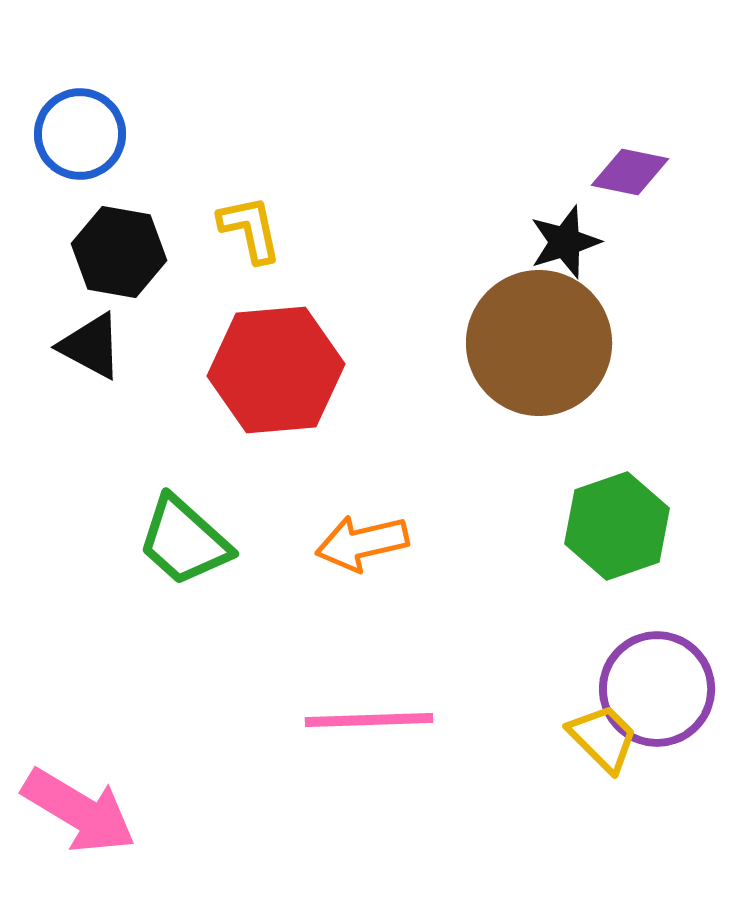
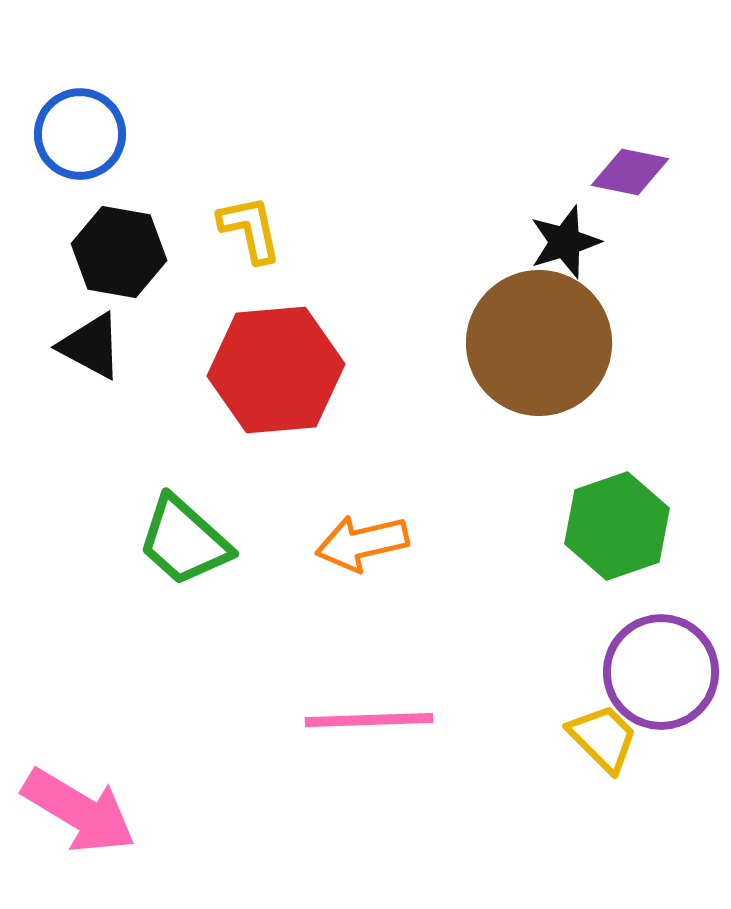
purple circle: moved 4 px right, 17 px up
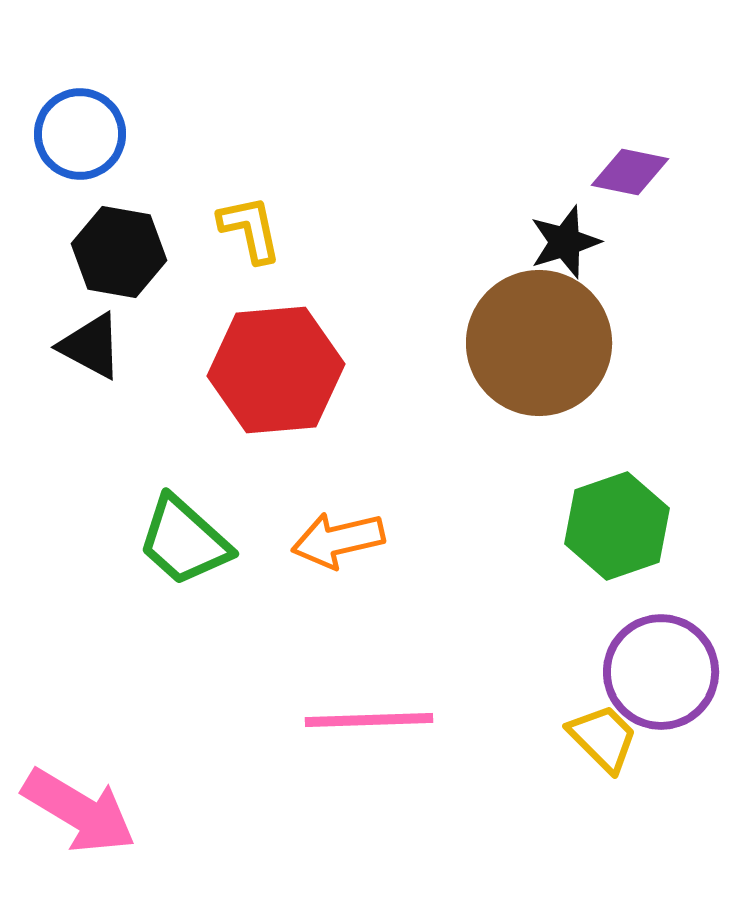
orange arrow: moved 24 px left, 3 px up
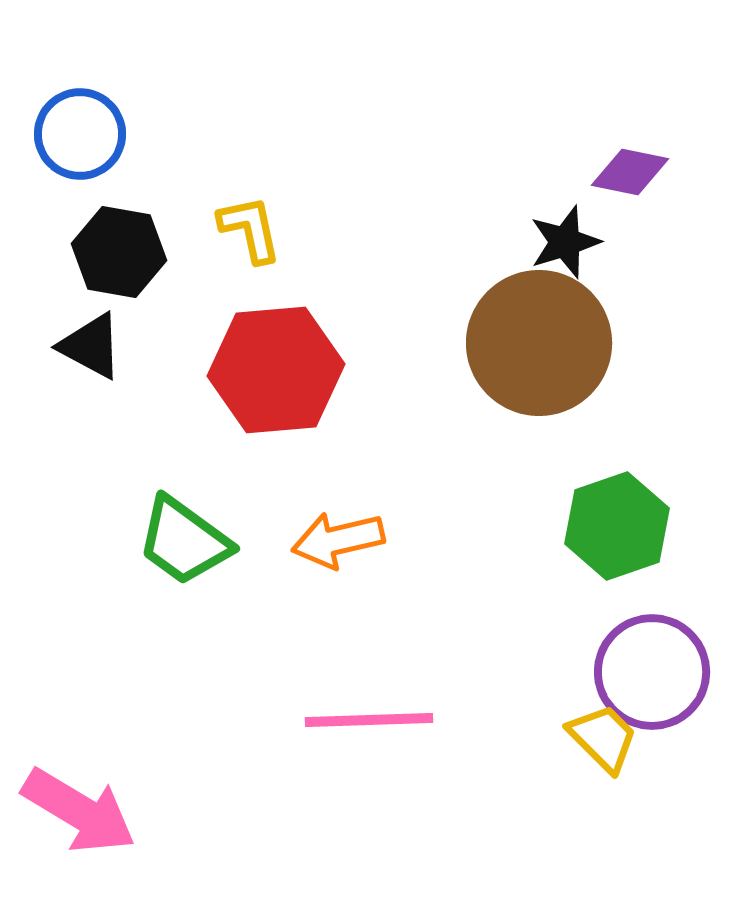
green trapezoid: rotated 6 degrees counterclockwise
purple circle: moved 9 px left
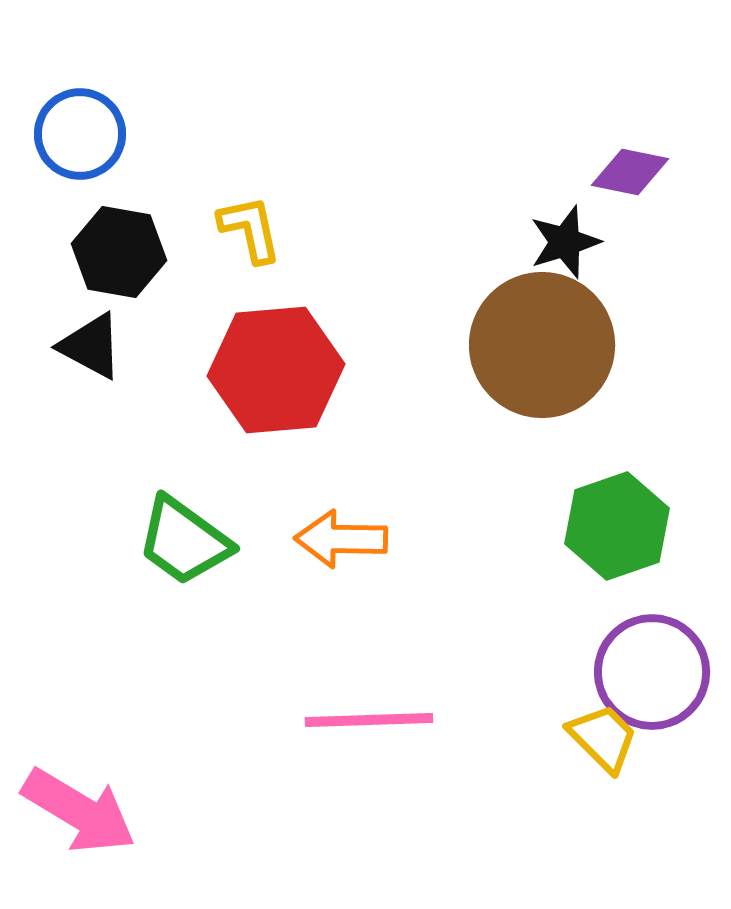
brown circle: moved 3 px right, 2 px down
orange arrow: moved 3 px right, 1 px up; rotated 14 degrees clockwise
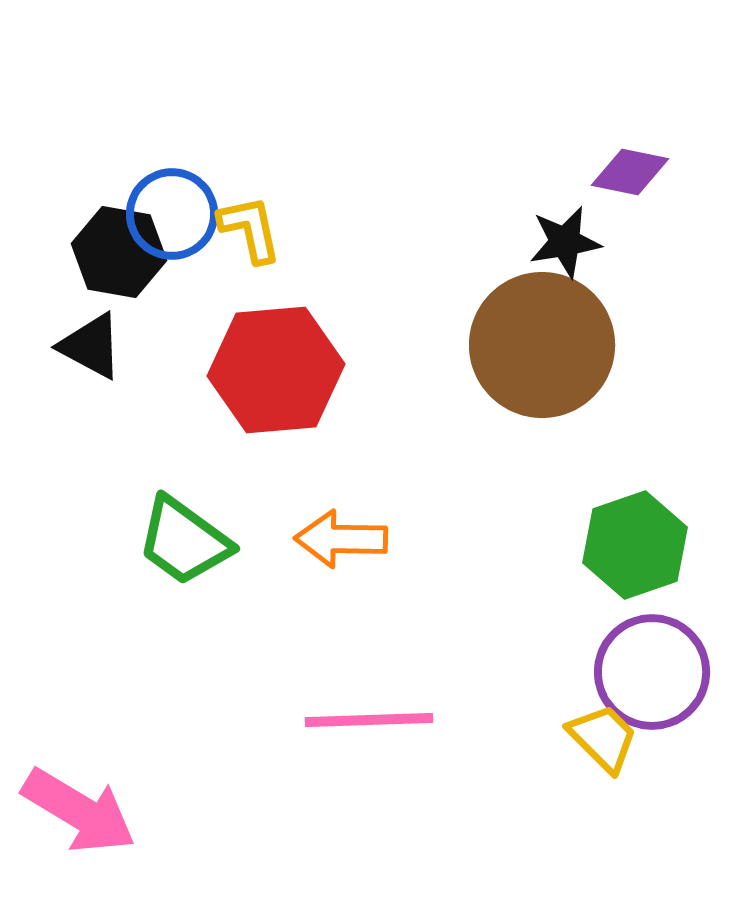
blue circle: moved 92 px right, 80 px down
black star: rotated 8 degrees clockwise
green hexagon: moved 18 px right, 19 px down
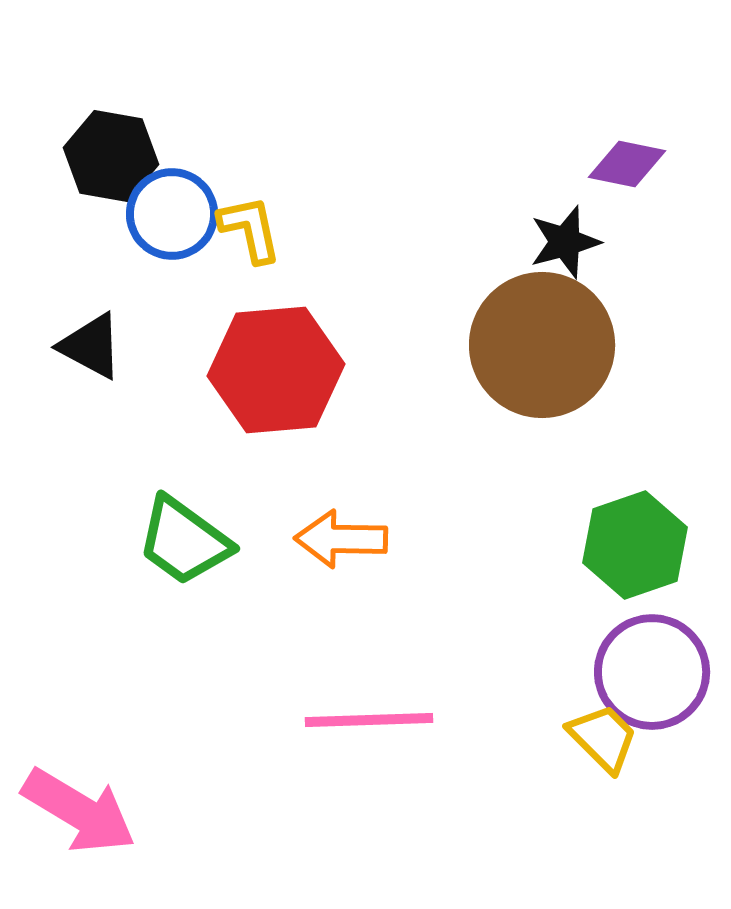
purple diamond: moved 3 px left, 8 px up
black star: rotated 6 degrees counterclockwise
black hexagon: moved 8 px left, 96 px up
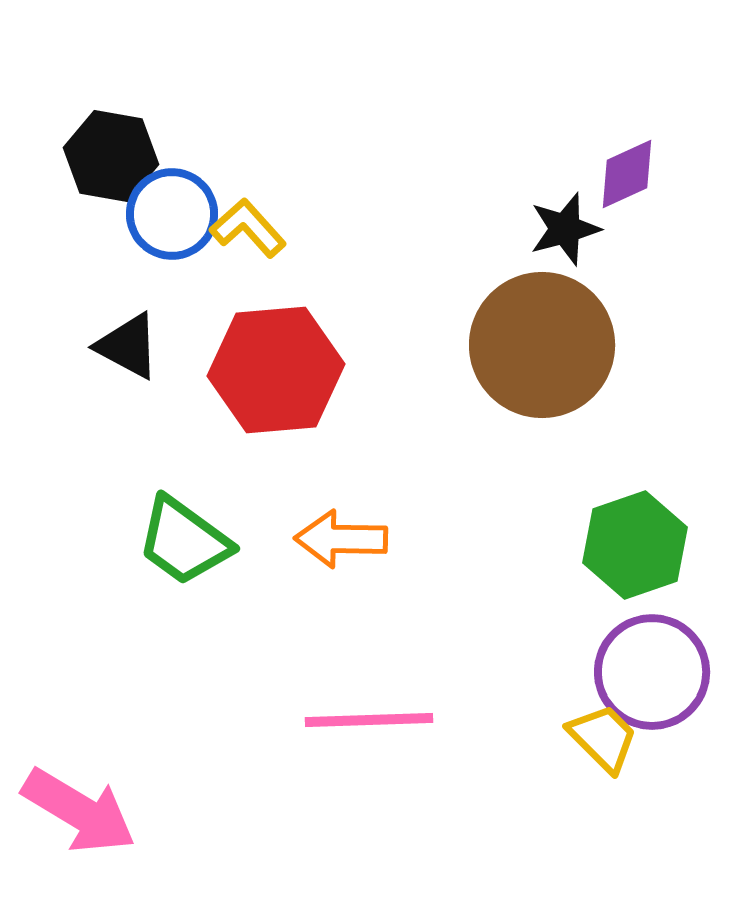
purple diamond: moved 10 px down; rotated 36 degrees counterclockwise
yellow L-shape: moved 2 px left, 1 px up; rotated 30 degrees counterclockwise
black star: moved 13 px up
black triangle: moved 37 px right
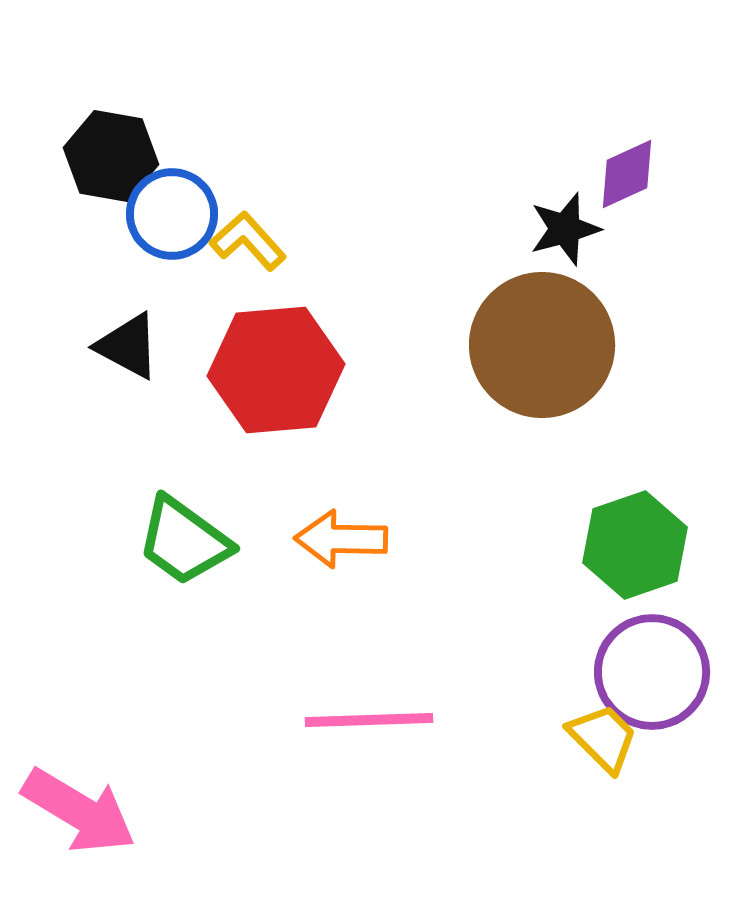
yellow L-shape: moved 13 px down
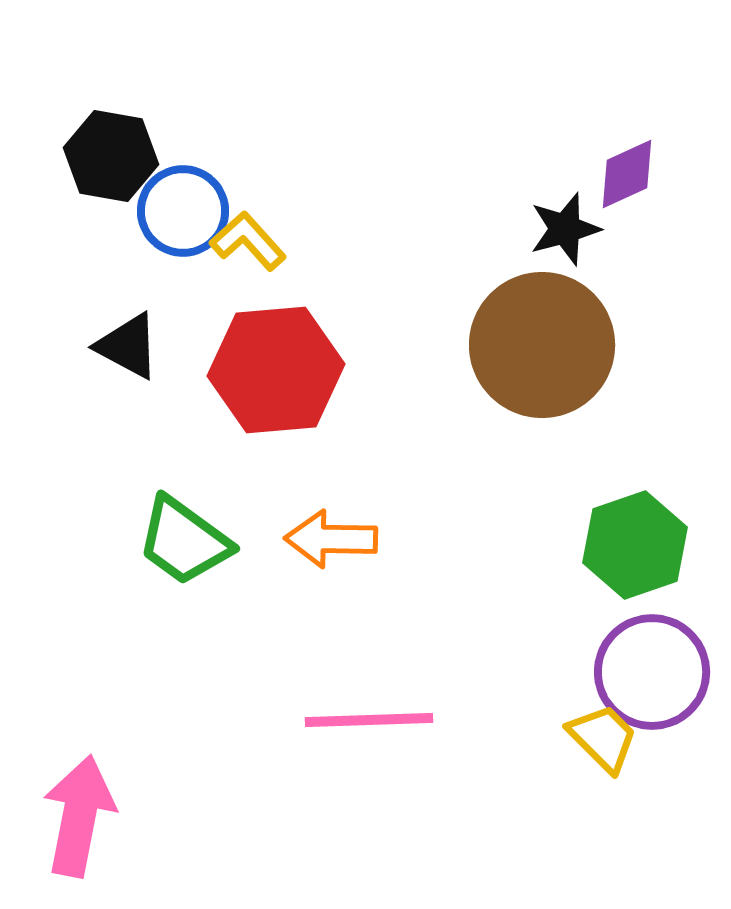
blue circle: moved 11 px right, 3 px up
orange arrow: moved 10 px left
pink arrow: moved 5 px down; rotated 110 degrees counterclockwise
